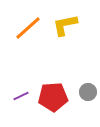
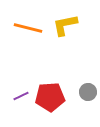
orange line: rotated 56 degrees clockwise
red pentagon: moved 3 px left
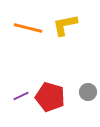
red pentagon: rotated 20 degrees clockwise
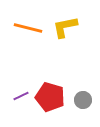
yellow L-shape: moved 2 px down
gray circle: moved 5 px left, 8 px down
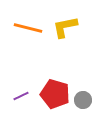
red pentagon: moved 5 px right, 3 px up
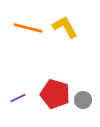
yellow L-shape: rotated 72 degrees clockwise
purple line: moved 3 px left, 2 px down
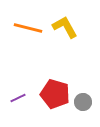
gray circle: moved 2 px down
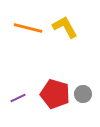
gray circle: moved 8 px up
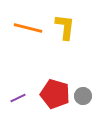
yellow L-shape: rotated 36 degrees clockwise
gray circle: moved 2 px down
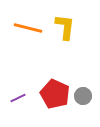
red pentagon: rotated 8 degrees clockwise
